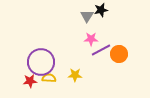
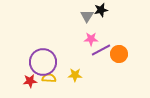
purple circle: moved 2 px right
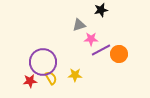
gray triangle: moved 8 px left, 9 px down; rotated 40 degrees clockwise
yellow semicircle: moved 2 px right; rotated 56 degrees clockwise
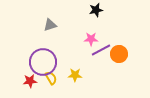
black star: moved 5 px left
gray triangle: moved 29 px left
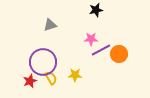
red star: rotated 16 degrees counterclockwise
